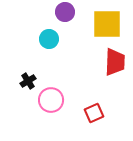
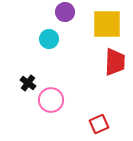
black cross: moved 2 px down; rotated 21 degrees counterclockwise
red square: moved 5 px right, 11 px down
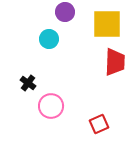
pink circle: moved 6 px down
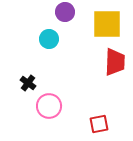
pink circle: moved 2 px left
red square: rotated 12 degrees clockwise
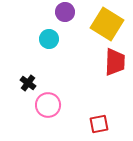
yellow square: rotated 32 degrees clockwise
pink circle: moved 1 px left, 1 px up
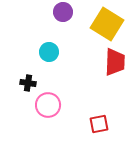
purple circle: moved 2 px left
cyan circle: moved 13 px down
black cross: rotated 28 degrees counterclockwise
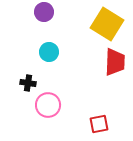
purple circle: moved 19 px left
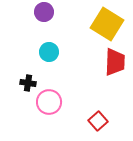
pink circle: moved 1 px right, 3 px up
red square: moved 1 px left, 3 px up; rotated 30 degrees counterclockwise
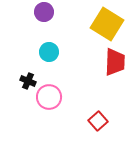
black cross: moved 2 px up; rotated 14 degrees clockwise
pink circle: moved 5 px up
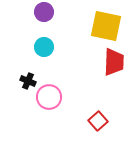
yellow square: moved 1 px left, 2 px down; rotated 20 degrees counterclockwise
cyan circle: moved 5 px left, 5 px up
red trapezoid: moved 1 px left
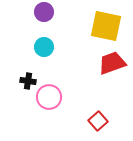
red trapezoid: moved 2 px left, 1 px down; rotated 112 degrees counterclockwise
black cross: rotated 14 degrees counterclockwise
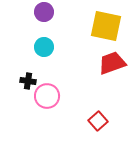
pink circle: moved 2 px left, 1 px up
